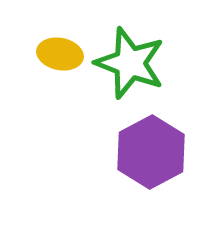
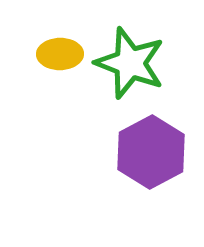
yellow ellipse: rotated 12 degrees counterclockwise
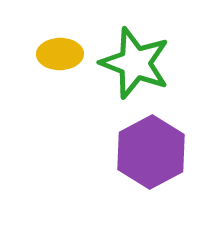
green star: moved 5 px right
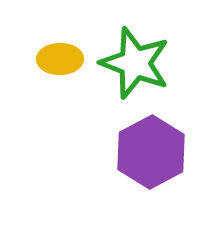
yellow ellipse: moved 5 px down
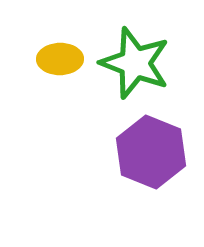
purple hexagon: rotated 10 degrees counterclockwise
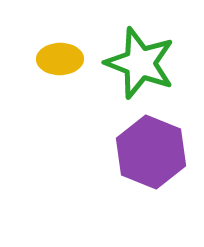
green star: moved 5 px right
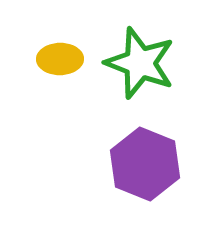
purple hexagon: moved 6 px left, 12 px down
